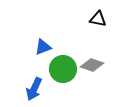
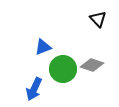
black triangle: rotated 36 degrees clockwise
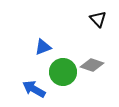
green circle: moved 3 px down
blue arrow: rotated 95 degrees clockwise
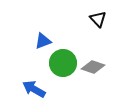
blue triangle: moved 6 px up
gray diamond: moved 1 px right, 2 px down
green circle: moved 9 px up
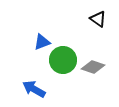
black triangle: rotated 12 degrees counterclockwise
blue triangle: moved 1 px left, 1 px down
green circle: moved 3 px up
